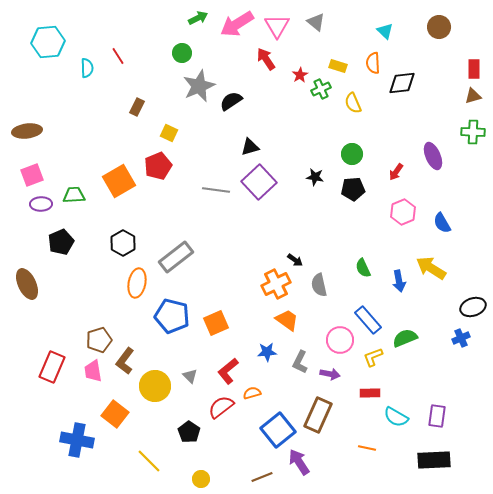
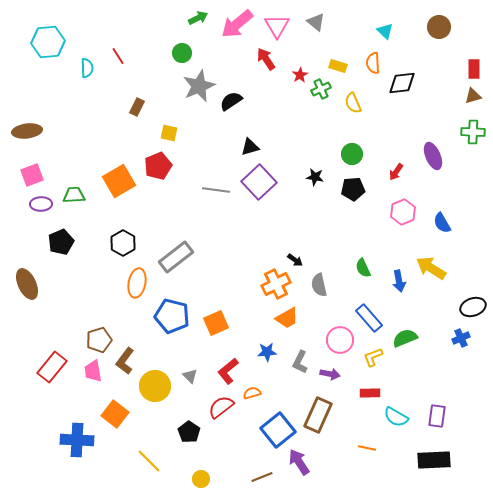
pink arrow at (237, 24): rotated 8 degrees counterclockwise
yellow square at (169, 133): rotated 12 degrees counterclockwise
orange trapezoid at (287, 320): moved 2 px up; rotated 115 degrees clockwise
blue rectangle at (368, 320): moved 1 px right, 2 px up
red rectangle at (52, 367): rotated 16 degrees clockwise
blue cross at (77, 440): rotated 8 degrees counterclockwise
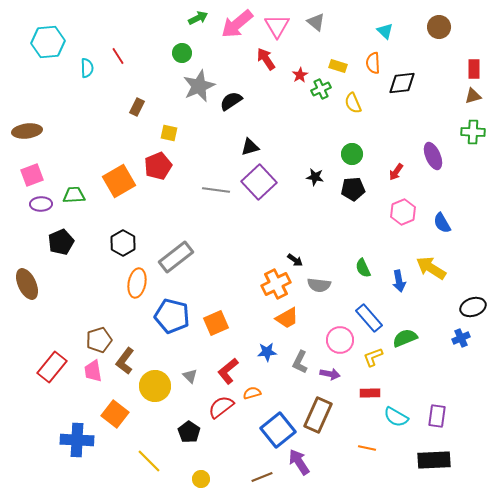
gray semicircle at (319, 285): rotated 70 degrees counterclockwise
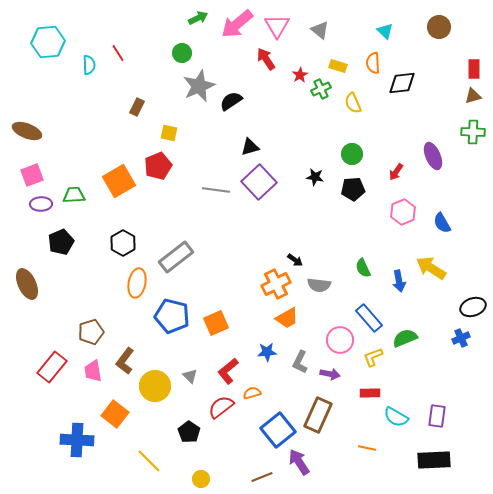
gray triangle at (316, 22): moved 4 px right, 8 px down
red line at (118, 56): moved 3 px up
cyan semicircle at (87, 68): moved 2 px right, 3 px up
brown ellipse at (27, 131): rotated 28 degrees clockwise
brown pentagon at (99, 340): moved 8 px left, 8 px up
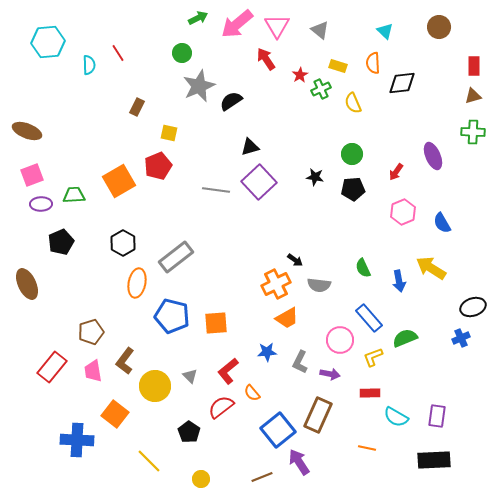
red rectangle at (474, 69): moved 3 px up
orange square at (216, 323): rotated 20 degrees clockwise
orange semicircle at (252, 393): rotated 114 degrees counterclockwise
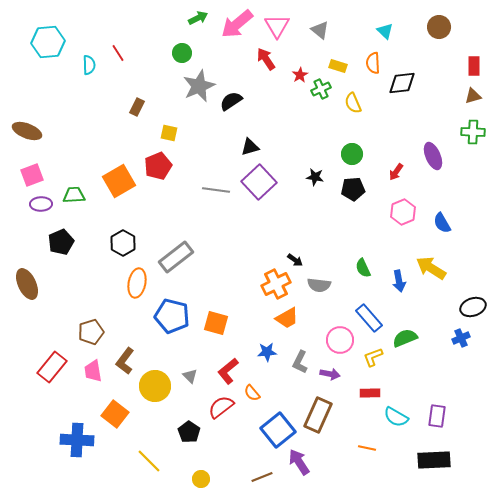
orange square at (216, 323): rotated 20 degrees clockwise
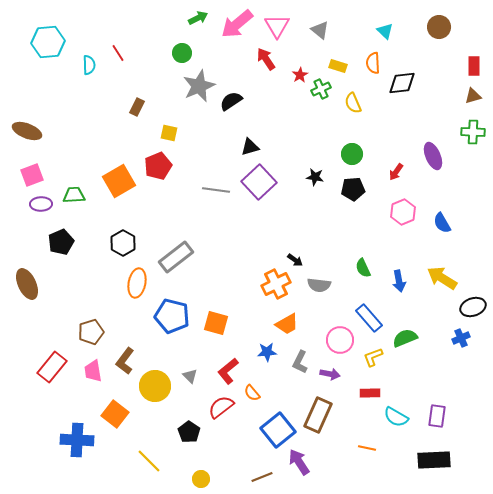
yellow arrow at (431, 268): moved 11 px right, 10 px down
orange trapezoid at (287, 318): moved 6 px down
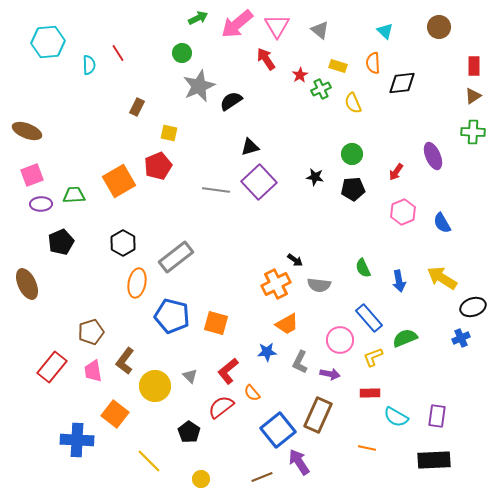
brown triangle at (473, 96): rotated 18 degrees counterclockwise
